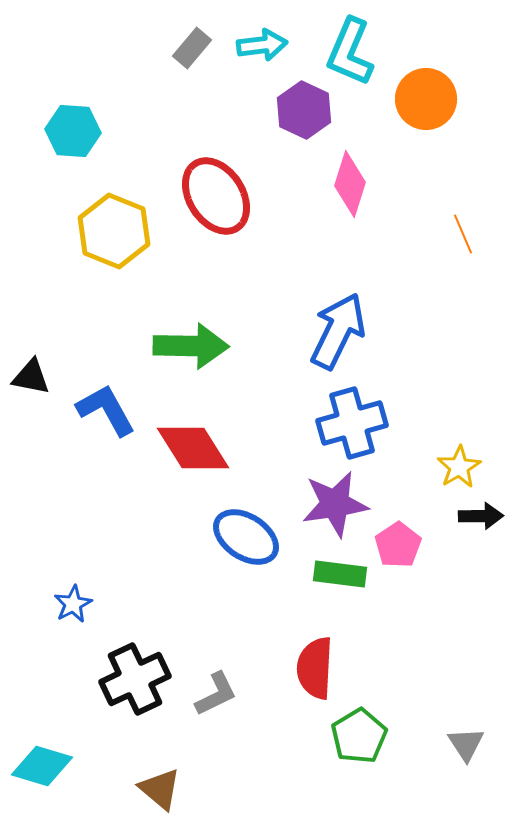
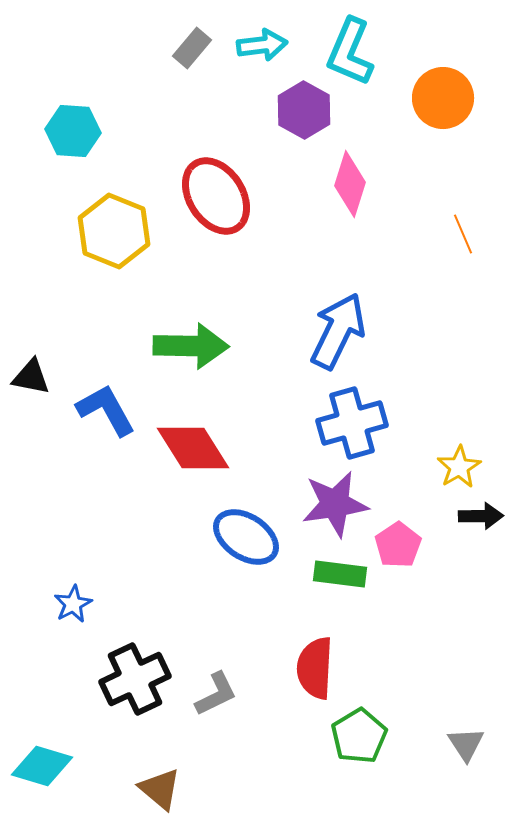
orange circle: moved 17 px right, 1 px up
purple hexagon: rotated 4 degrees clockwise
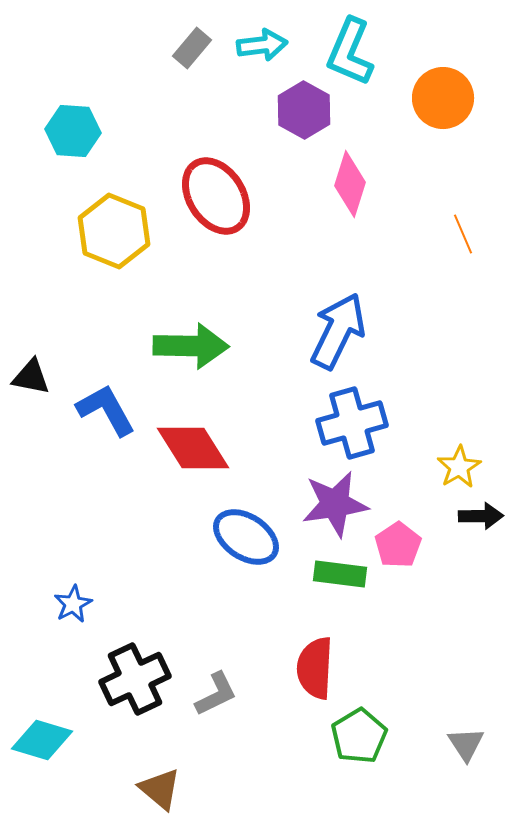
cyan diamond: moved 26 px up
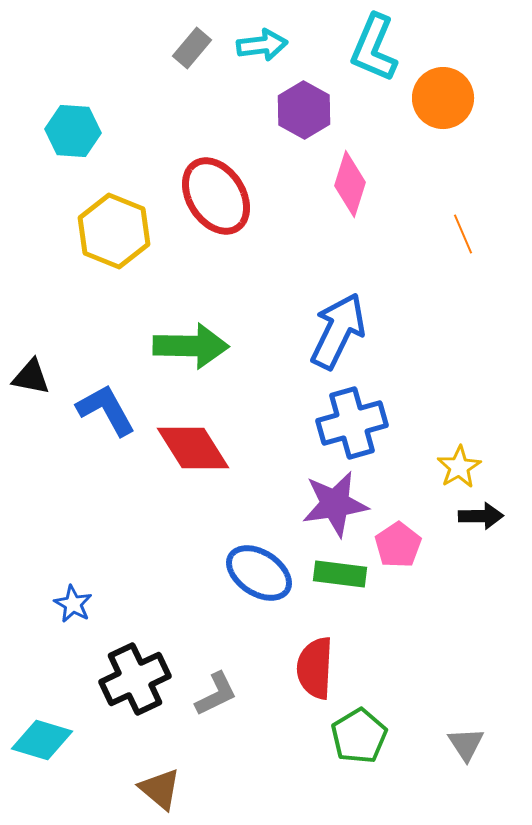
cyan L-shape: moved 24 px right, 4 px up
blue ellipse: moved 13 px right, 36 px down
blue star: rotated 15 degrees counterclockwise
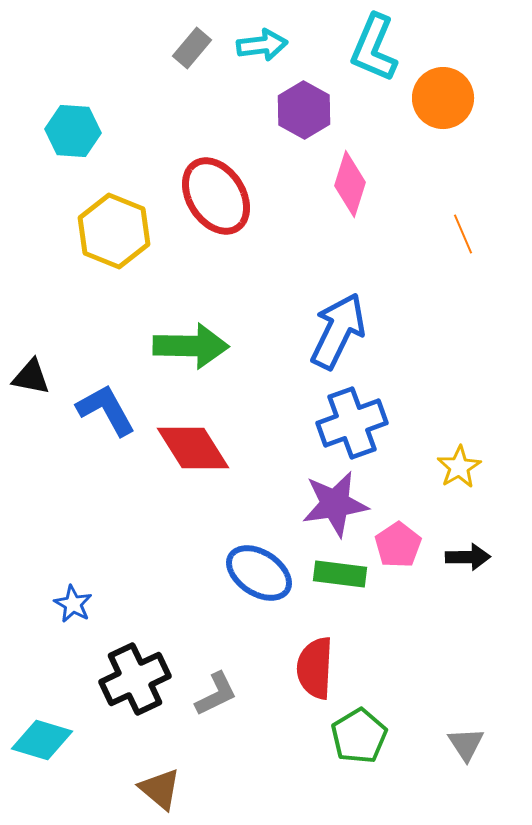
blue cross: rotated 4 degrees counterclockwise
black arrow: moved 13 px left, 41 px down
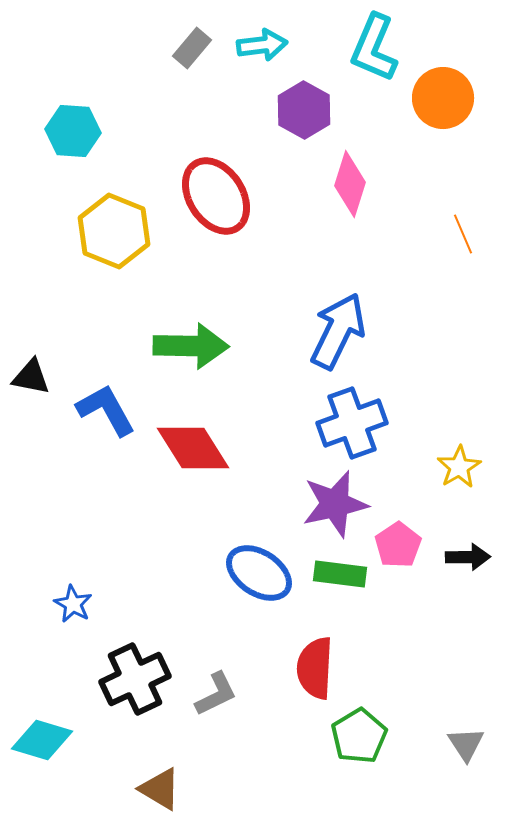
purple star: rotated 4 degrees counterclockwise
brown triangle: rotated 9 degrees counterclockwise
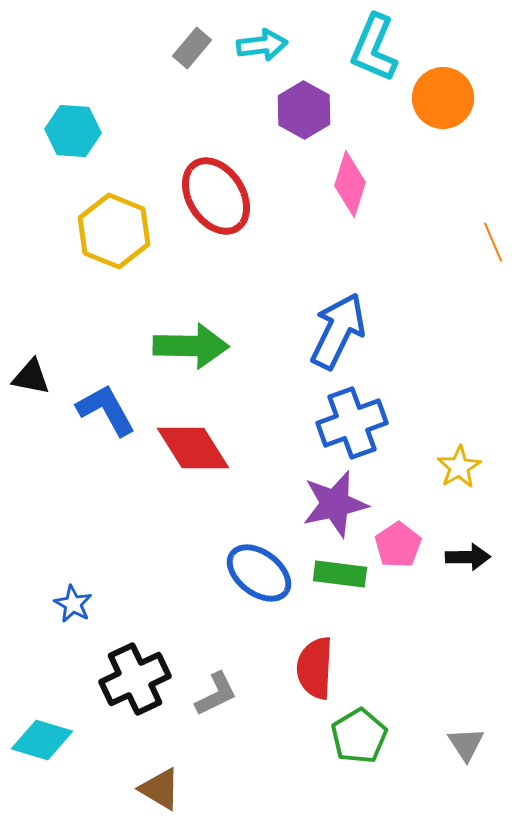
orange line: moved 30 px right, 8 px down
blue ellipse: rotated 4 degrees clockwise
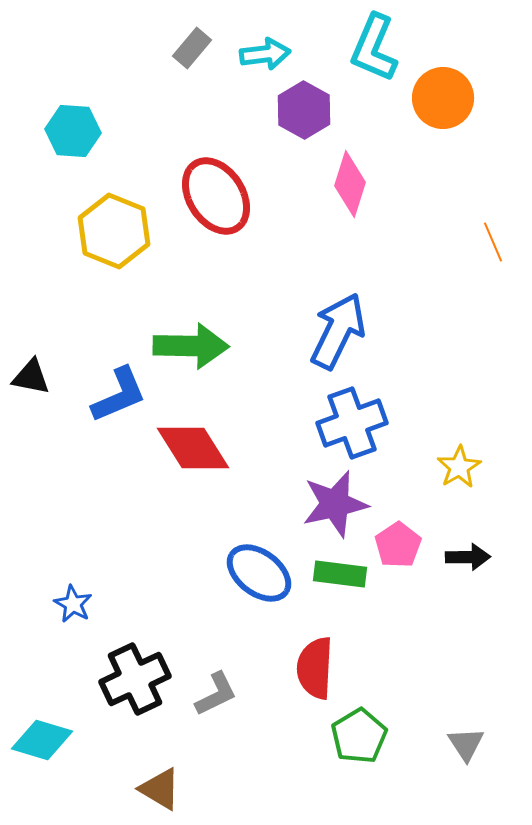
cyan arrow: moved 3 px right, 9 px down
blue L-shape: moved 13 px right, 15 px up; rotated 96 degrees clockwise
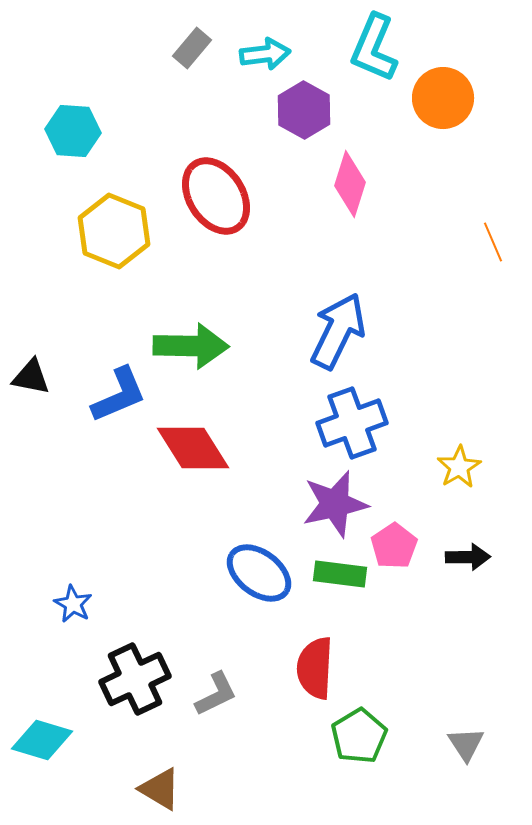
pink pentagon: moved 4 px left, 1 px down
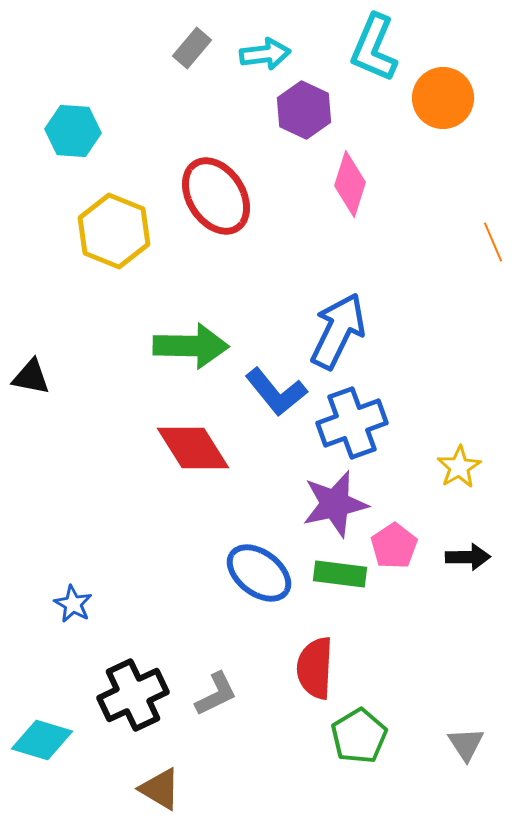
purple hexagon: rotated 4 degrees counterclockwise
blue L-shape: moved 157 px right, 3 px up; rotated 74 degrees clockwise
black cross: moved 2 px left, 16 px down
